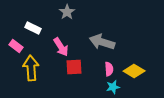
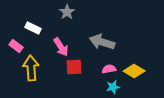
pink semicircle: rotated 96 degrees counterclockwise
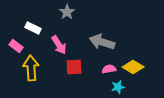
pink arrow: moved 2 px left, 2 px up
yellow diamond: moved 1 px left, 4 px up
cyan star: moved 5 px right
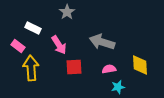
pink rectangle: moved 2 px right
yellow diamond: moved 7 px right, 2 px up; rotated 55 degrees clockwise
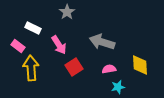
red square: rotated 30 degrees counterclockwise
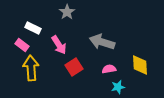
pink rectangle: moved 4 px right, 1 px up
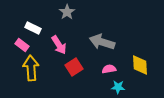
cyan star: rotated 16 degrees clockwise
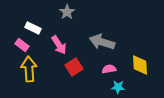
yellow arrow: moved 2 px left, 1 px down
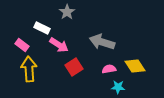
white rectangle: moved 9 px right
pink arrow: rotated 24 degrees counterclockwise
yellow diamond: moved 5 px left, 1 px down; rotated 30 degrees counterclockwise
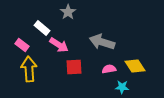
gray star: moved 1 px right
white rectangle: rotated 14 degrees clockwise
red square: rotated 30 degrees clockwise
cyan star: moved 4 px right
